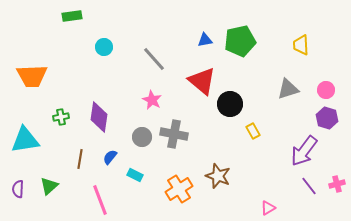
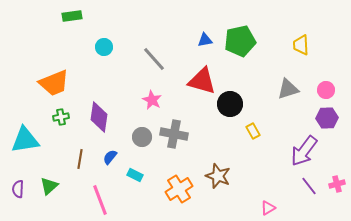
orange trapezoid: moved 22 px right, 7 px down; rotated 20 degrees counterclockwise
red triangle: rotated 24 degrees counterclockwise
purple hexagon: rotated 20 degrees counterclockwise
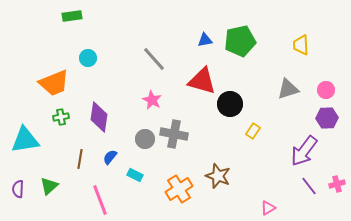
cyan circle: moved 16 px left, 11 px down
yellow rectangle: rotated 63 degrees clockwise
gray circle: moved 3 px right, 2 px down
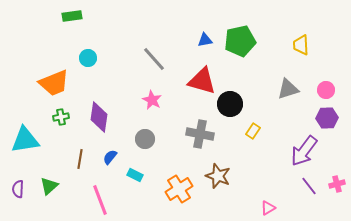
gray cross: moved 26 px right
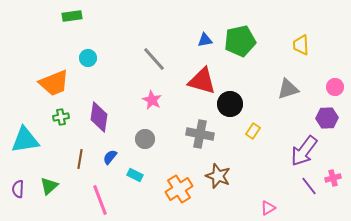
pink circle: moved 9 px right, 3 px up
pink cross: moved 4 px left, 6 px up
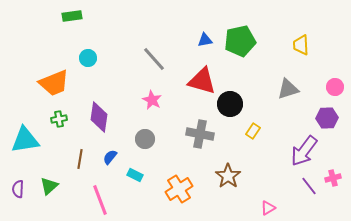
green cross: moved 2 px left, 2 px down
brown star: moved 10 px right; rotated 15 degrees clockwise
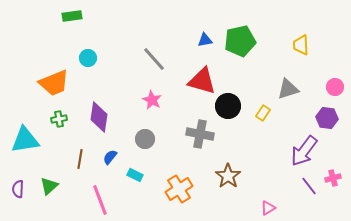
black circle: moved 2 px left, 2 px down
purple hexagon: rotated 10 degrees clockwise
yellow rectangle: moved 10 px right, 18 px up
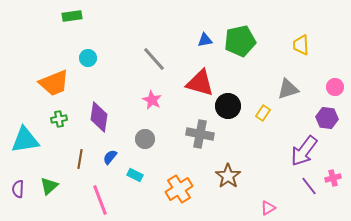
red triangle: moved 2 px left, 2 px down
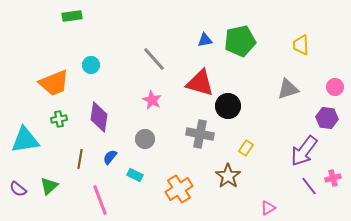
cyan circle: moved 3 px right, 7 px down
yellow rectangle: moved 17 px left, 35 px down
purple semicircle: rotated 54 degrees counterclockwise
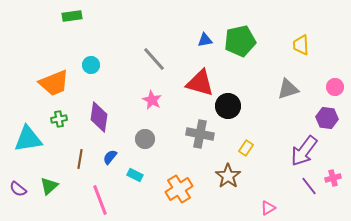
cyan triangle: moved 3 px right, 1 px up
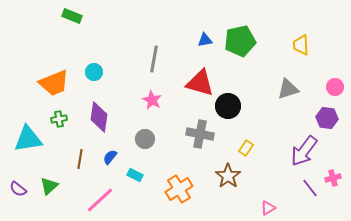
green rectangle: rotated 30 degrees clockwise
gray line: rotated 52 degrees clockwise
cyan circle: moved 3 px right, 7 px down
purple line: moved 1 px right, 2 px down
pink line: rotated 68 degrees clockwise
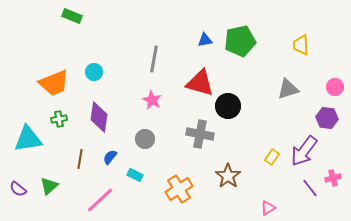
yellow rectangle: moved 26 px right, 9 px down
